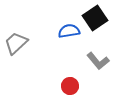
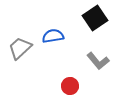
blue semicircle: moved 16 px left, 5 px down
gray trapezoid: moved 4 px right, 5 px down
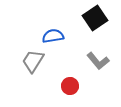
gray trapezoid: moved 13 px right, 13 px down; rotated 15 degrees counterclockwise
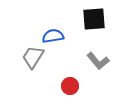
black square: moved 1 px left, 1 px down; rotated 30 degrees clockwise
gray trapezoid: moved 4 px up
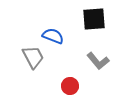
blue semicircle: rotated 30 degrees clockwise
gray trapezoid: rotated 120 degrees clockwise
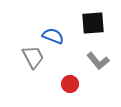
black square: moved 1 px left, 4 px down
red circle: moved 2 px up
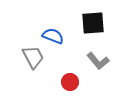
red circle: moved 2 px up
